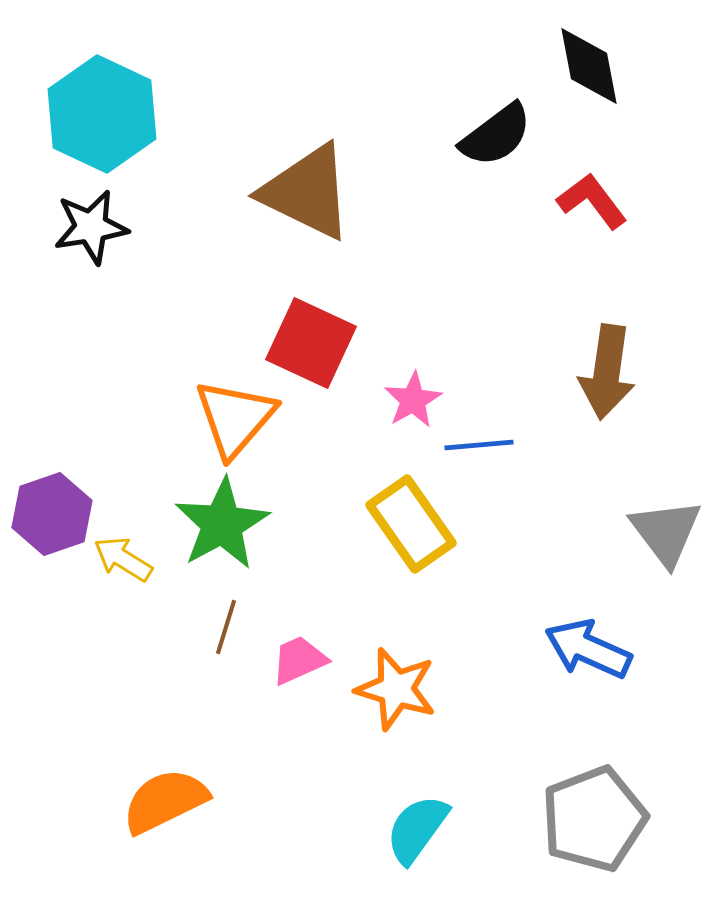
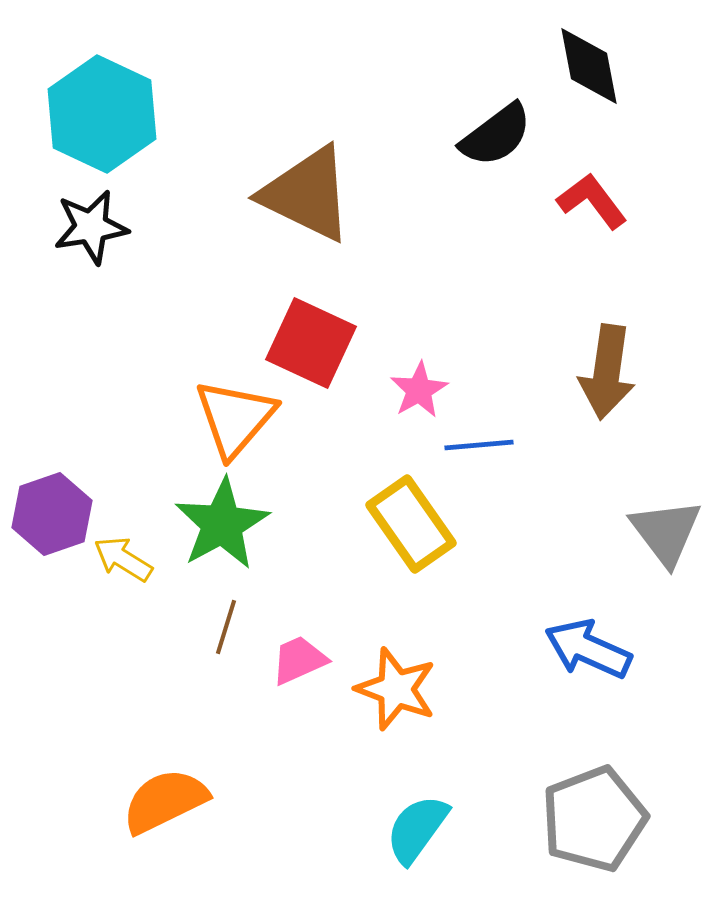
brown triangle: moved 2 px down
pink star: moved 6 px right, 10 px up
orange star: rotated 4 degrees clockwise
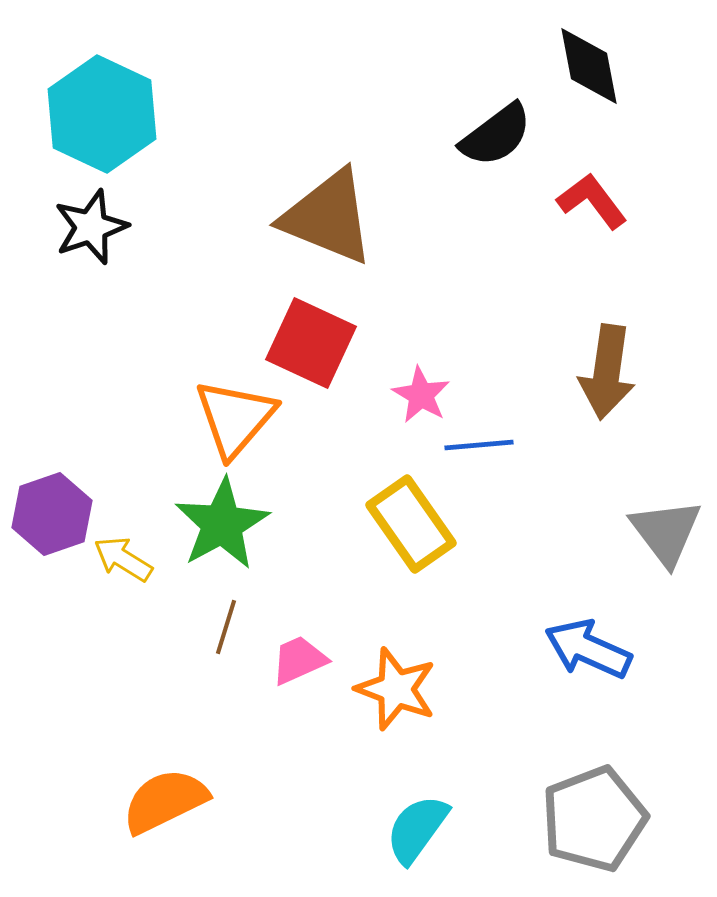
brown triangle: moved 21 px right, 23 px down; rotated 4 degrees counterclockwise
black star: rotated 10 degrees counterclockwise
pink star: moved 2 px right, 5 px down; rotated 12 degrees counterclockwise
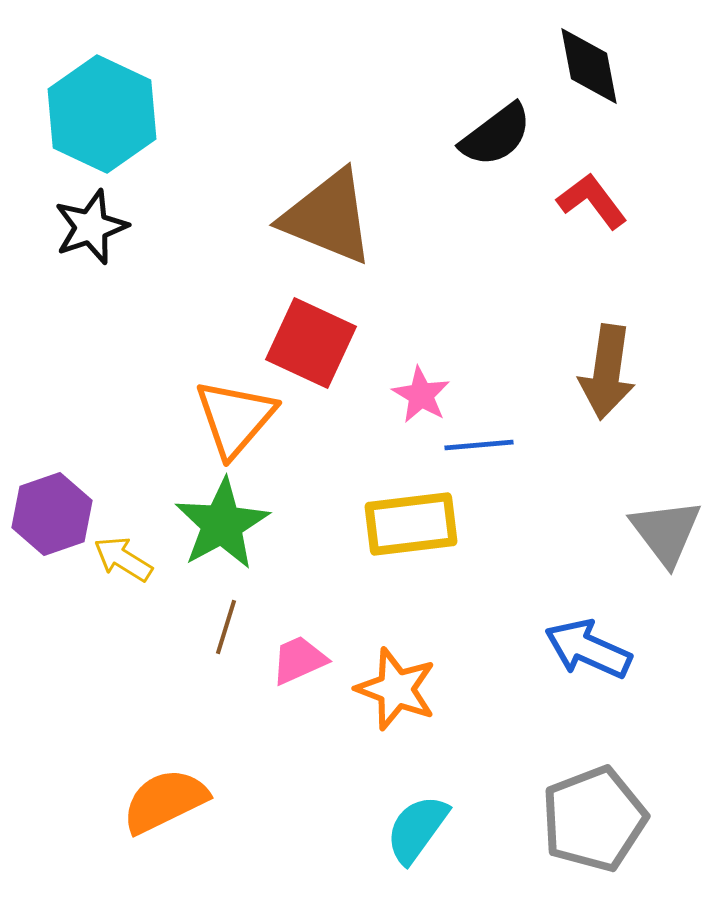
yellow rectangle: rotated 62 degrees counterclockwise
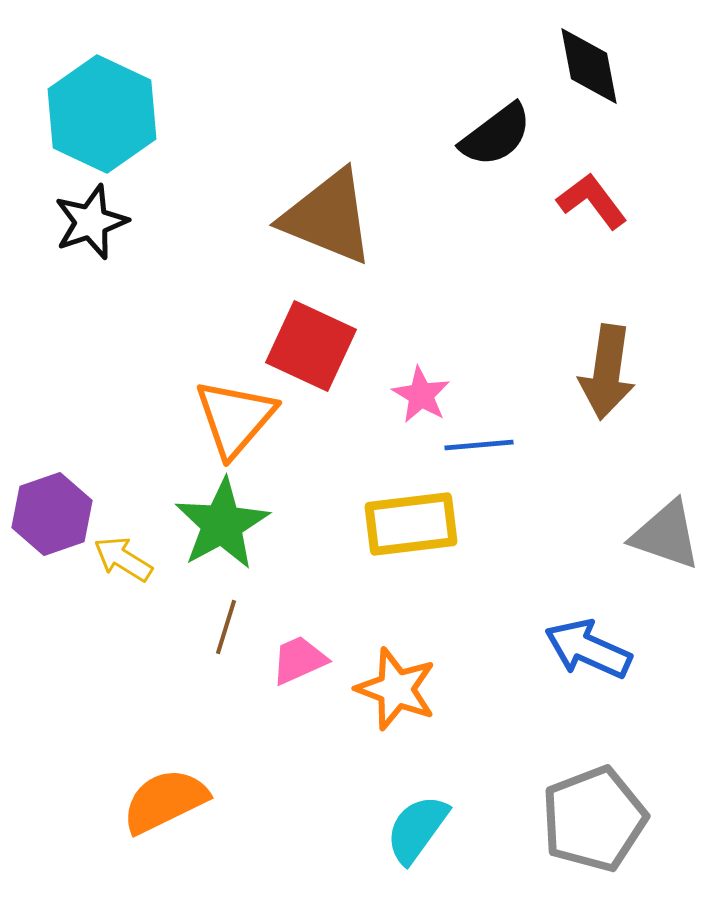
black star: moved 5 px up
red square: moved 3 px down
gray triangle: moved 3 px down; rotated 34 degrees counterclockwise
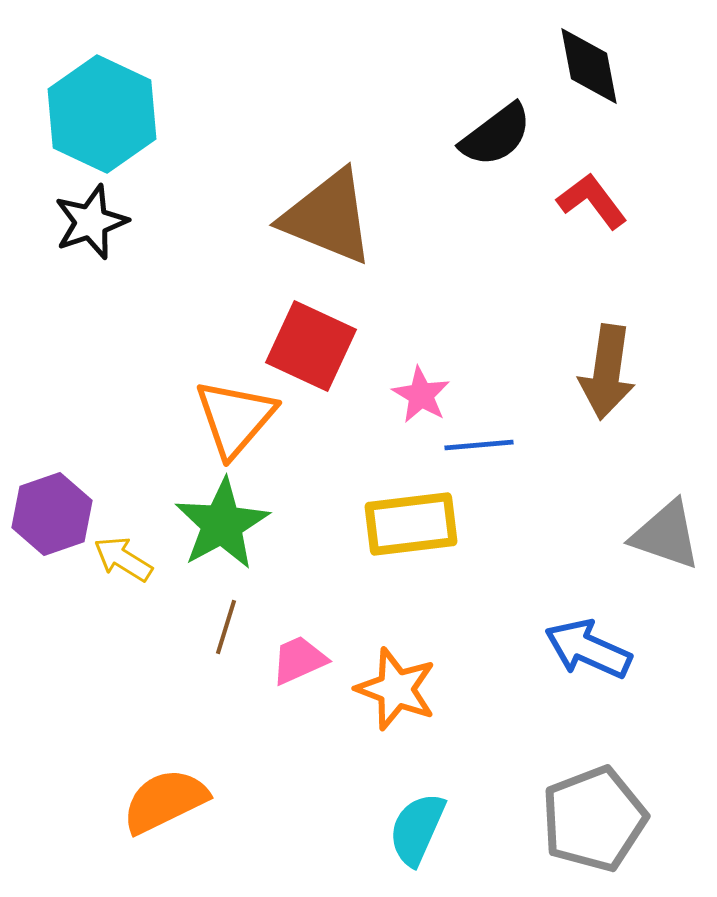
cyan semicircle: rotated 12 degrees counterclockwise
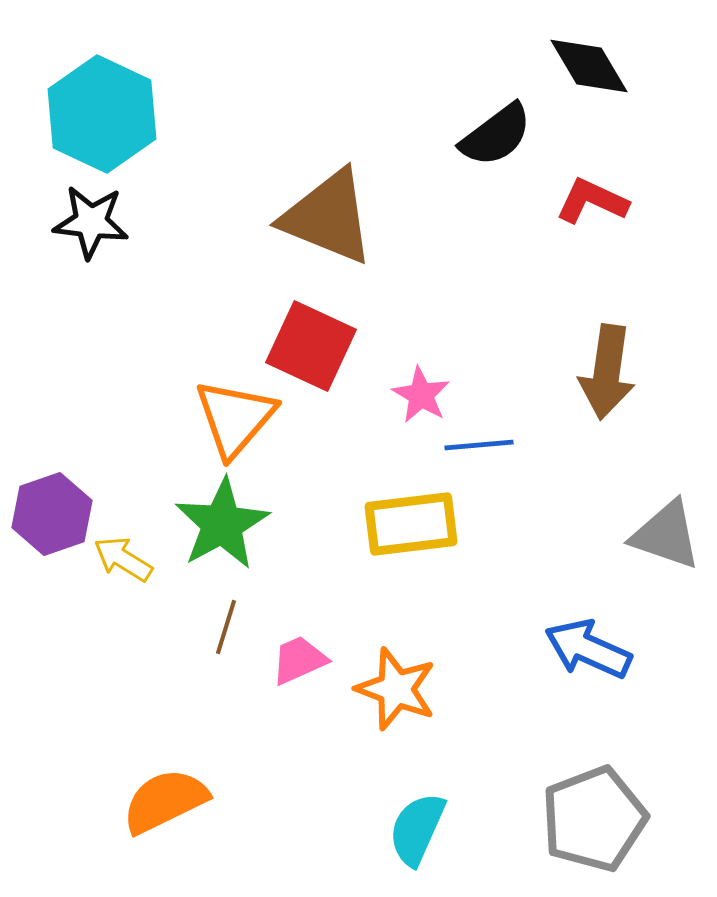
black diamond: rotated 20 degrees counterclockwise
red L-shape: rotated 28 degrees counterclockwise
black star: rotated 26 degrees clockwise
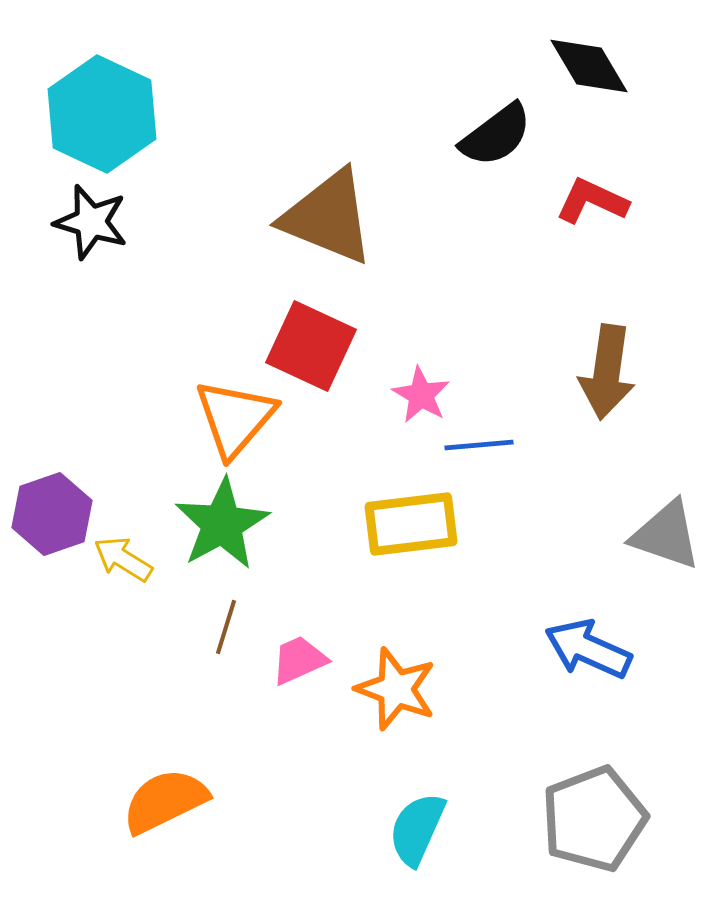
black star: rotated 10 degrees clockwise
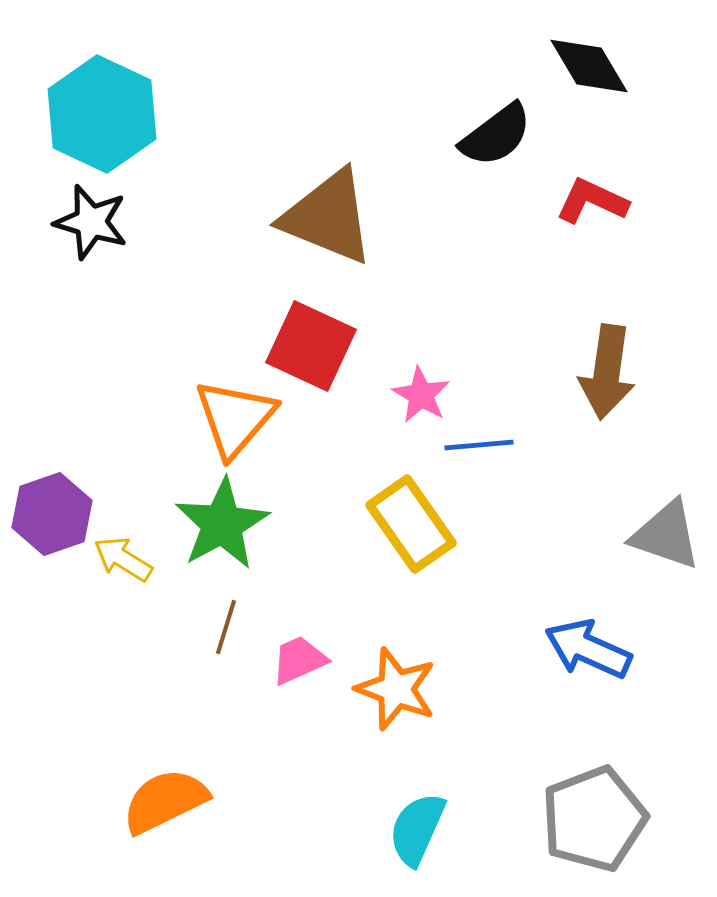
yellow rectangle: rotated 62 degrees clockwise
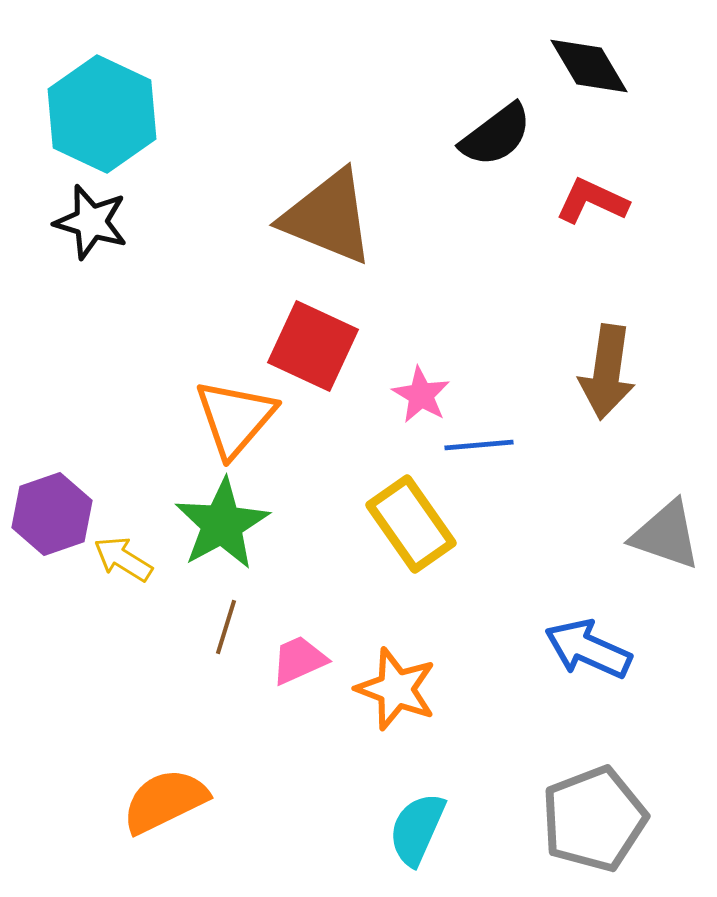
red square: moved 2 px right
